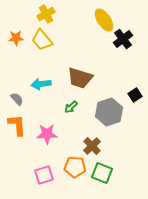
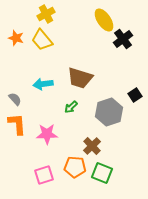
orange star: rotated 21 degrees clockwise
cyan arrow: moved 2 px right
gray semicircle: moved 2 px left
orange L-shape: moved 1 px up
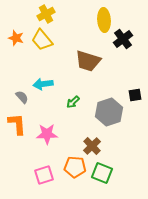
yellow ellipse: rotated 30 degrees clockwise
brown trapezoid: moved 8 px right, 17 px up
black square: rotated 24 degrees clockwise
gray semicircle: moved 7 px right, 2 px up
green arrow: moved 2 px right, 5 px up
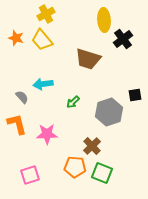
brown trapezoid: moved 2 px up
orange L-shape: rotated 10 degrees counterclockwise
pink square: moved 14 px left
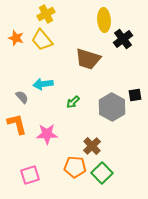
gray hexagon: moved 3 px right, 5 px up; rotated 12 degrees counterclockwise
green square: rotated 25 degrees clockwise
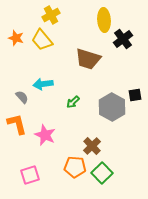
yellow cross: moved 5 px right, 1 px down
pink star: moved 2 px left, 1 px down; rotated 25 degrees clockwise
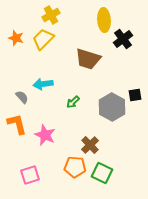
yellow trapezoid: moved 1 px right, 1 px up; rotated 85 degrees clockwise
brown cross: moved 2 px left, 1 px up
green square: rotated 20 degrees counterclockwise
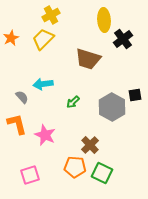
orange star: moved 5 px left; rotated 28 degrees clockwise
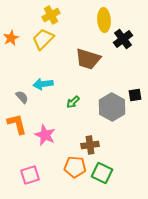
brown cross: rotated 36 degrees clockwise
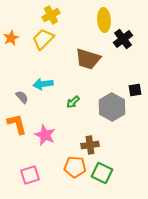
black square: moved 5 px up
